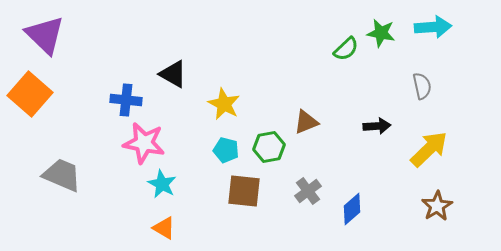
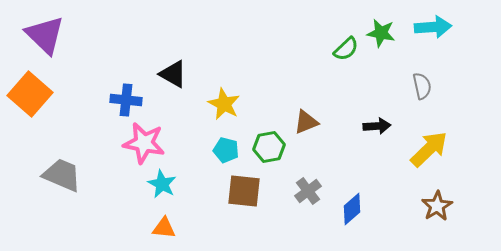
orange triangle: rotated 25 degrees counterclockwise
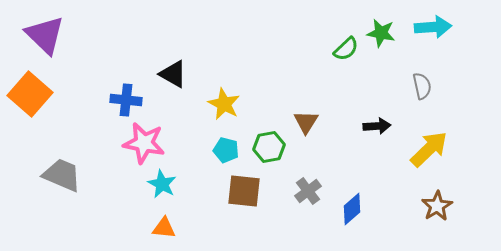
brown triangle: rotated 36 degrees counterclockwise
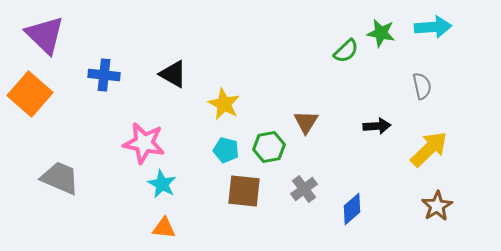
green semicircle: moved 2 px down
blue cross: moved 22 px left, 25 px up
gray trapezoid: moved 2 px left, 3 px down
gray cross: moved 4 px left, 2 px up
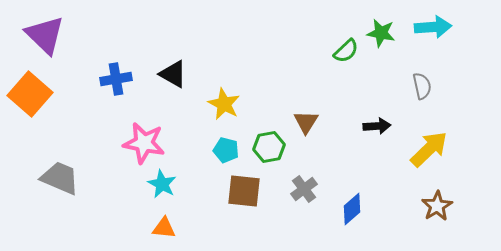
blue cross: moved 12 px right, 4 px down; rotated 16 degrees counterclockwise
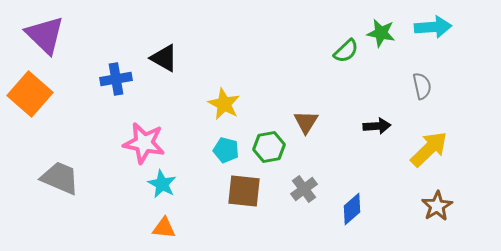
black triangle: moved 9 px left, 16 px up
